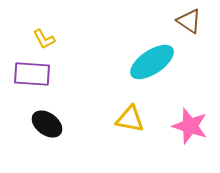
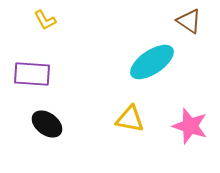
yellow L-shape: moved 1 px right, 19 px up
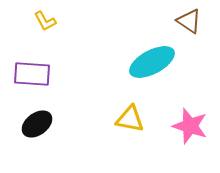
yellow L-shape: moved 1 px down
cyan ellipse: rotated 6 degrees clockwise
black ellipse: moved 10 px left; rotated 72 degrees counterclockwise
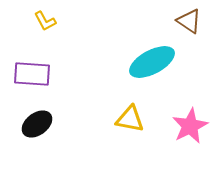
pink star: rotated 27 degrees clockwise
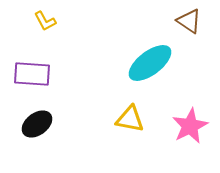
cyan ellipse: moved 2 px left, 1 px down; rotated 9 degrees counterclockwise
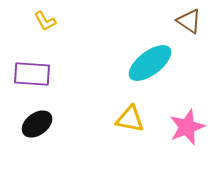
pink star: moved 3 px left, 1 px down; rotated 6 degrees clockwise
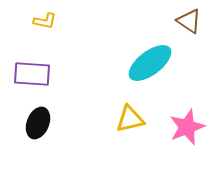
yellow L-shape: rotated 50 degrees counterclockwise
yellow triangle: rotated 24 degrees counterclockwise
black ellipse: moved 1 px right, 1 px up; rotated 32 degrees counterclockwise
